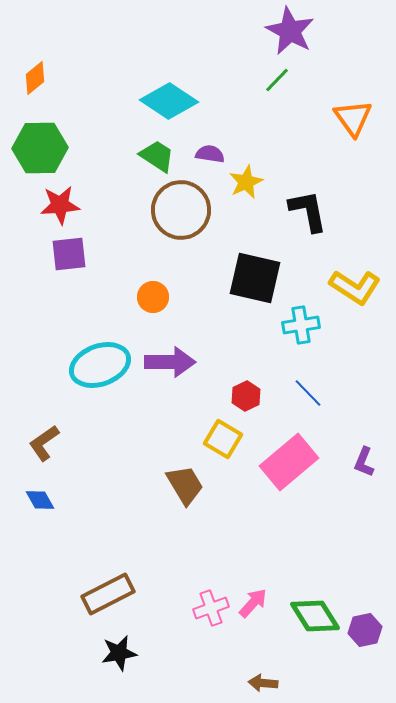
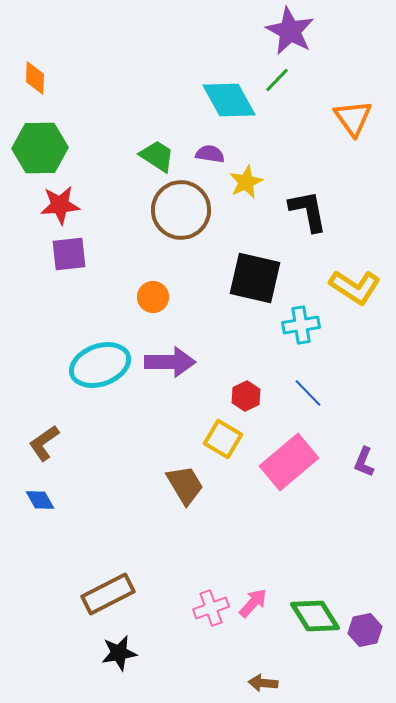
orange diamond: rotated 48 degrees counterclockwise
cyan diamond: moved 60 px right, 1 px up; rotated 28 degrees clockwise
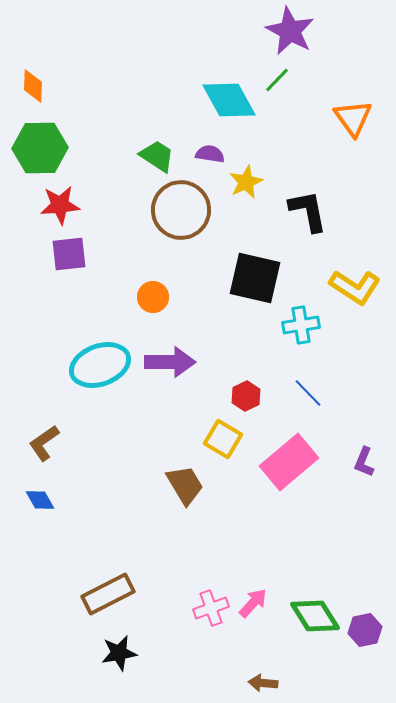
orange diamond: moved 2 px left, 8 px down
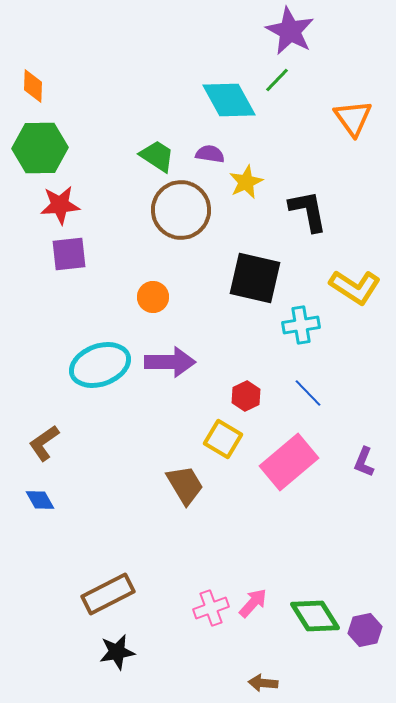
black star: moved 2 px left, 1 px up
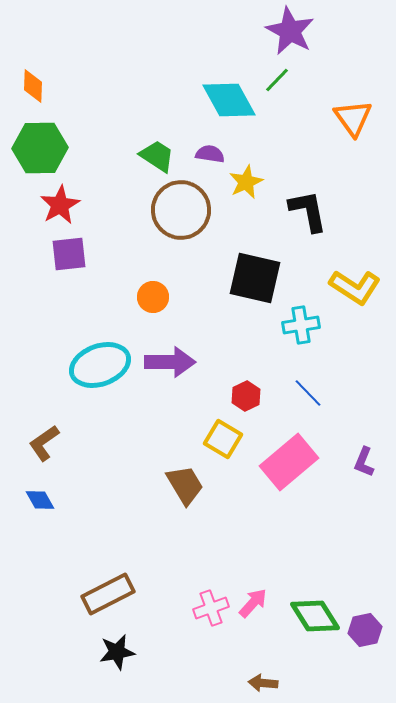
red star: rotated 24 degrees counterclockwise
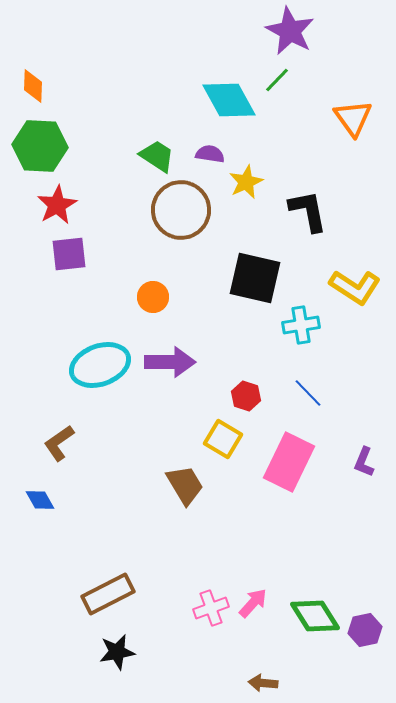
green hexagon: moved 2 px up; rotated 4 degrees clockwise
red star: moved 3 px left
red hexagon: rotated 16 degrees counterclockwise
brown L-shape: moved 15 px right
pink rectangle: rotated 24 degrees counterclockwise
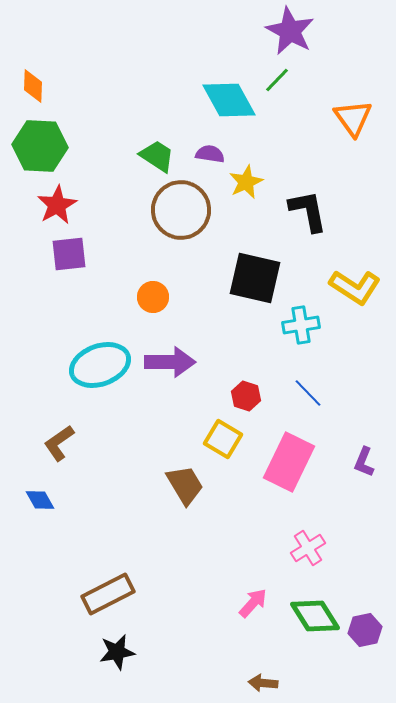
pink cross: moved 97 px right, 60 px up; rotated 12 degrees counterclockwise
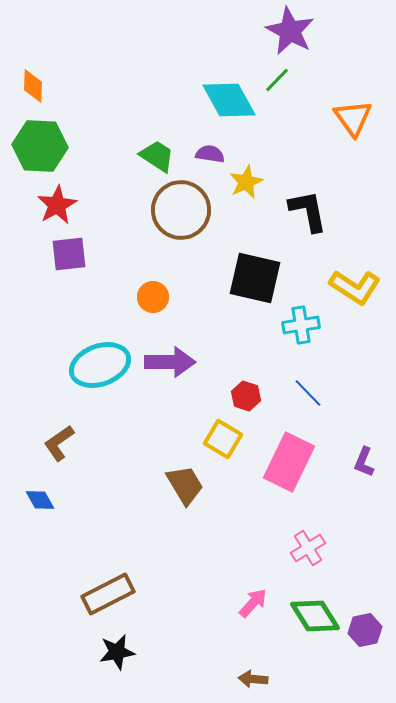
brown arrow: moved 10 px left, 4 px up
